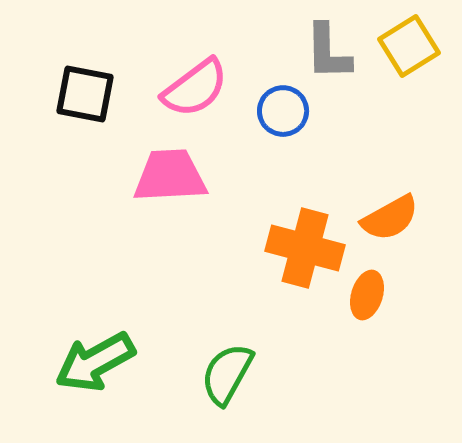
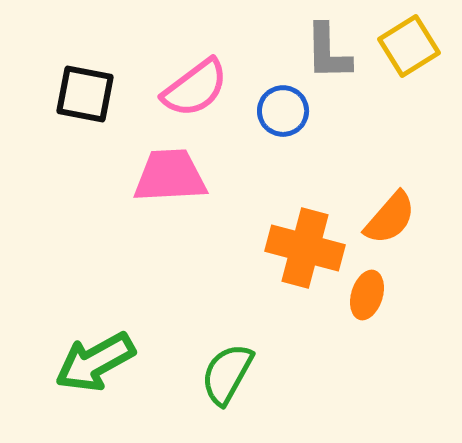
orange semicircle: rotated 20 degrees counterclockwise
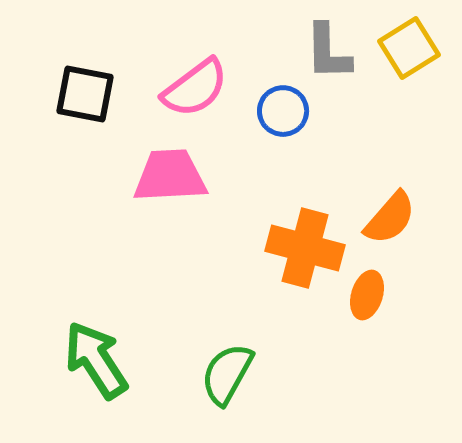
yellow square: moved 2 px down
green arrow: moved 1 px right, 2 px up; rotated 86 degrees clockwise
